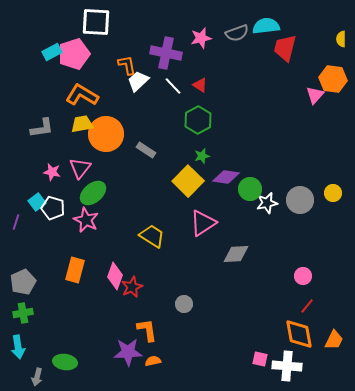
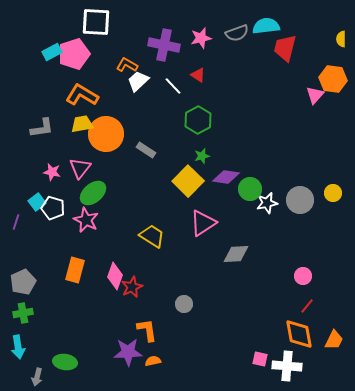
purple cross at (166, 53): moved 2 px left, 8 px up
orange L-shape at (127, 65): rotated 50 degrees counterclockwise
red triangle at (200, 85): moved 2 px left, 10 px up
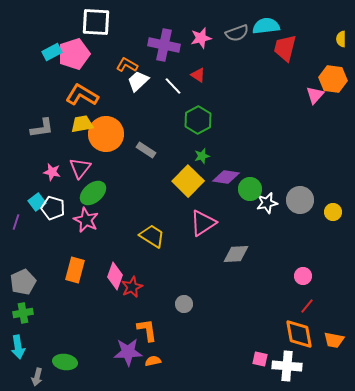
yellow circle at (333, 193): moved 19 px down
orange trapezoid at (334, 340): rotated 75 degrees clockwise
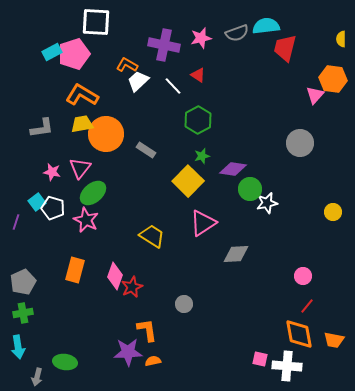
purple diamond at (226, 177): moved 7 px right, 8 px up
gray circle at (300, 200): moved 57 px up
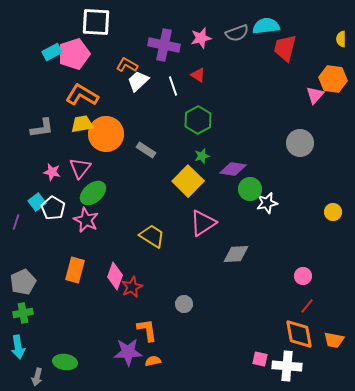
white line at (173, 86): rotated 24 degrees clockwise
white pentagon at (53, 208): rotated 15 degrees clockwise
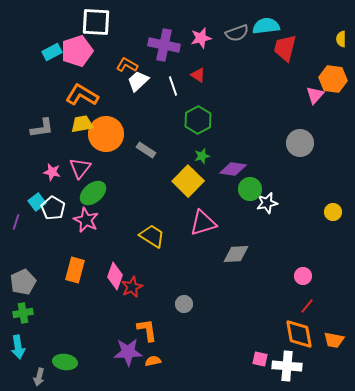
pink pentagon at (74, 54): moved 3 px right, 3 px up
pink triangle at (203, 223): rotated 16 degrees clockwise
gray arrow at (37, 377): moved 2 px right
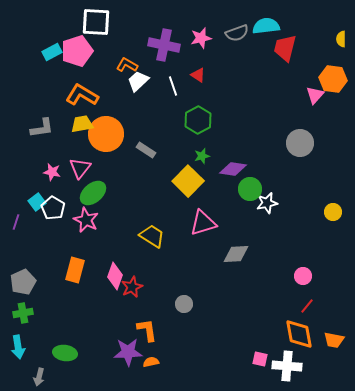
orange semicircle at (153, 361): moved 2 px left, 1 px down
green ellipse at (65, 362): moved 9 px up
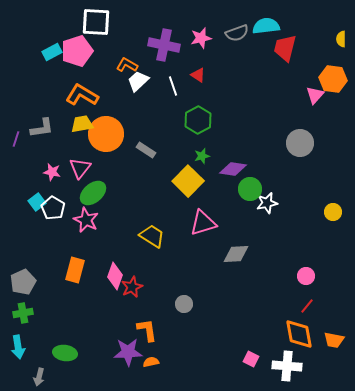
purple line at (16, 222): moved 83 px up
pink circle at (303, 276): moved 3 px right
pink square at (260, 359): moved 9 px left; rotated 14 degrees clockwise
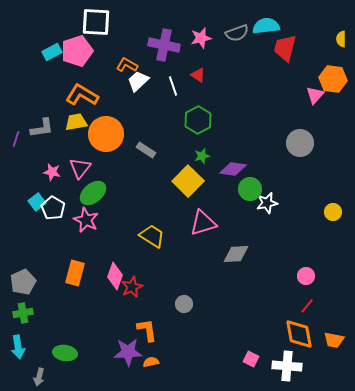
yellow trapezoid at (82, 124): moved 6 px left, 2 px up
orange rectangle at (75, 270): moved 3 px down
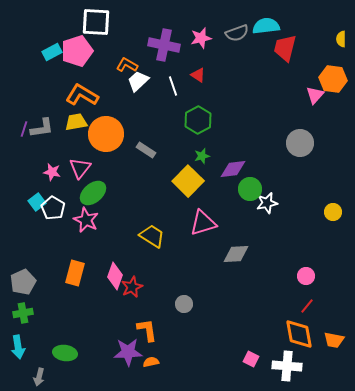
purple line at (16, 139): moved 8 px right, 10 px up
purple diamond at (233, 169): rotated 16 degrees counterclockwise
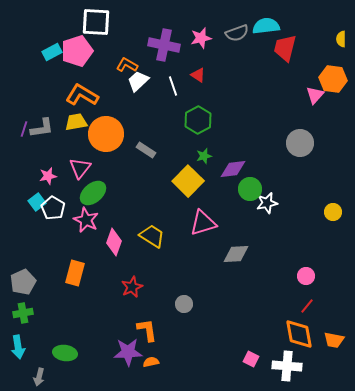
green star at (202, 156): moved 2 px right
pink star at (52, 172): moved 4 px left, 4 px down; rotated 24 degrees counterclockwise
pink diamond at (115, 276): moved 1 px left, 34 px up
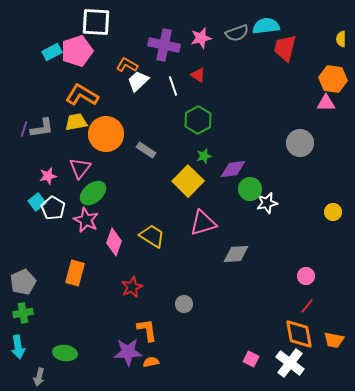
pink triangle at (315, 95): moved 11 px right, 8 px down; rotated 48 degrees clockwise
white cross at (287, 366): moved 3 px right, 3 px up; rotated 32 degrees clockwise
